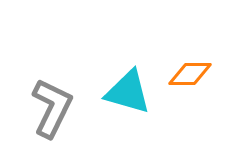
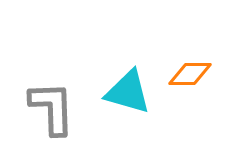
gray L-shape: rotated 28 degrees counterclockwise
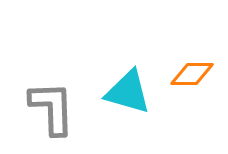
orange diamond: moved 2 px right
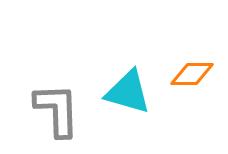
gray L-shape: moved 5 px right, 2 px down
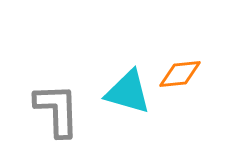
orange diamond: moved 12 px left; rotated 6 degrees counterclockwise
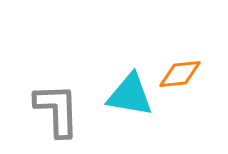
cyan triangle: moved 2 px right, 3 px down; rotated 6 degrees counterclockwise
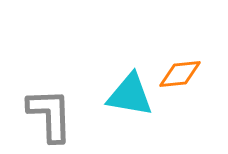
gray L-shape: moved 7 px left, 5 px down
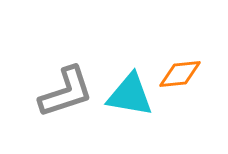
gray L-shape: moved 16 px right, 23 px up; rotated 74 degrees clockwise
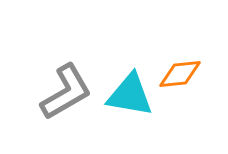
gray L-shape: rotated 12 degrees counterclockwise
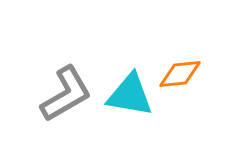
gray L-shape: moved 2 px down
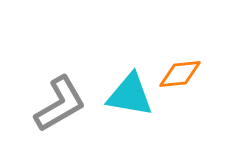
gray L-shape: moved 6 px left, 10 px down
